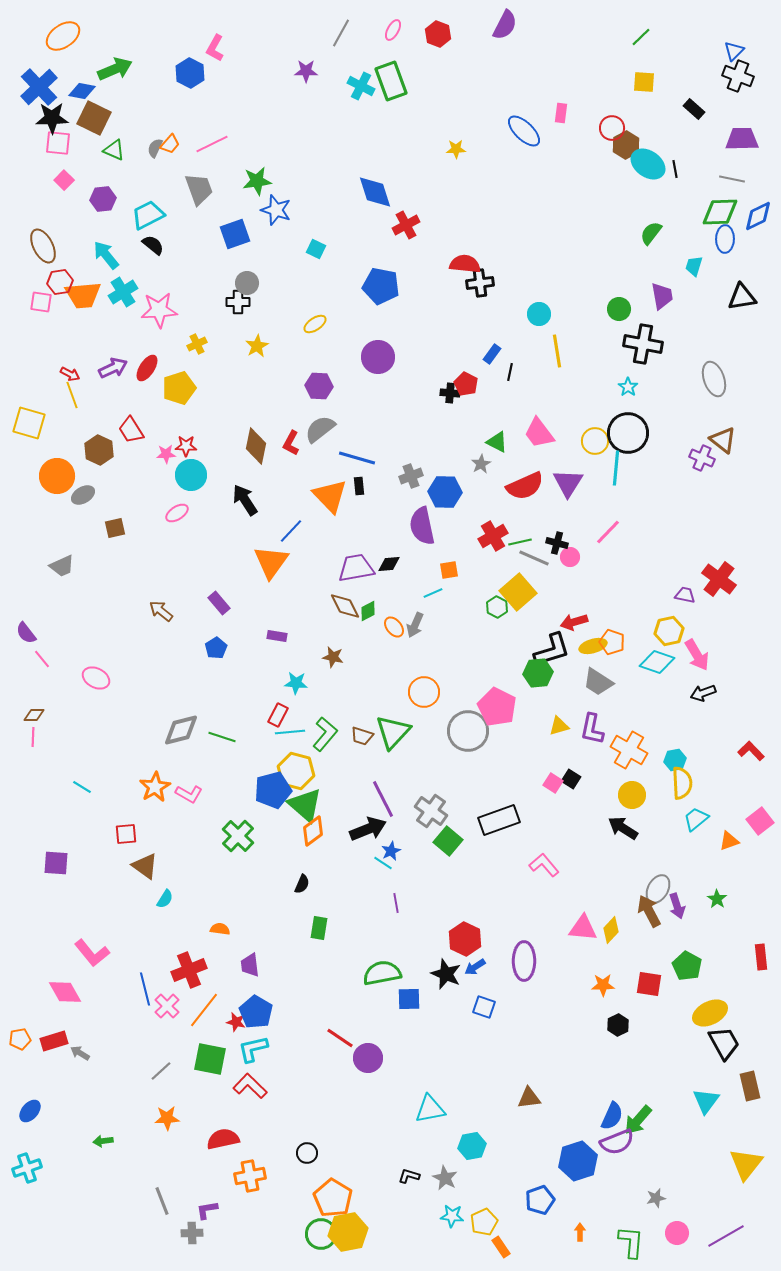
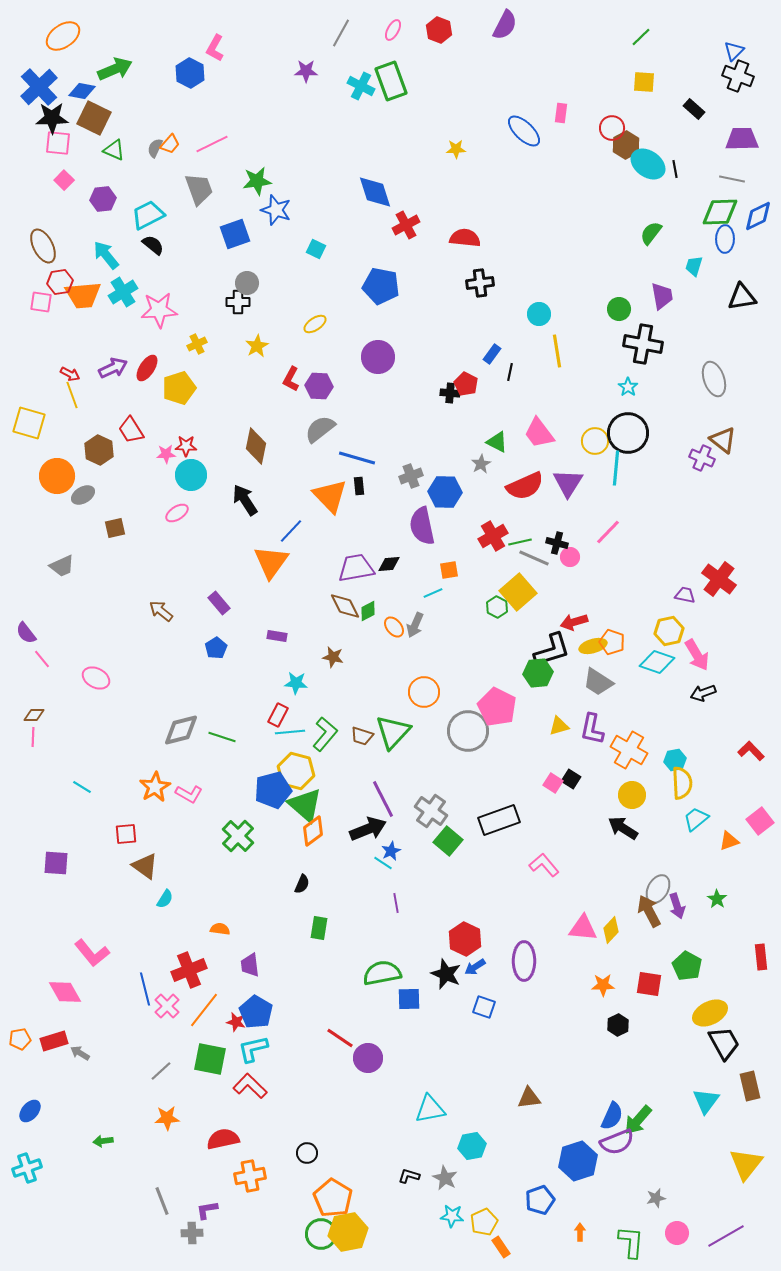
red hexagon at (438, 34): moved 1 px right, 4 px up
red semicircle at (465, 264): moved 26 px up
red L-shape at (291, 443): moved 64 px up
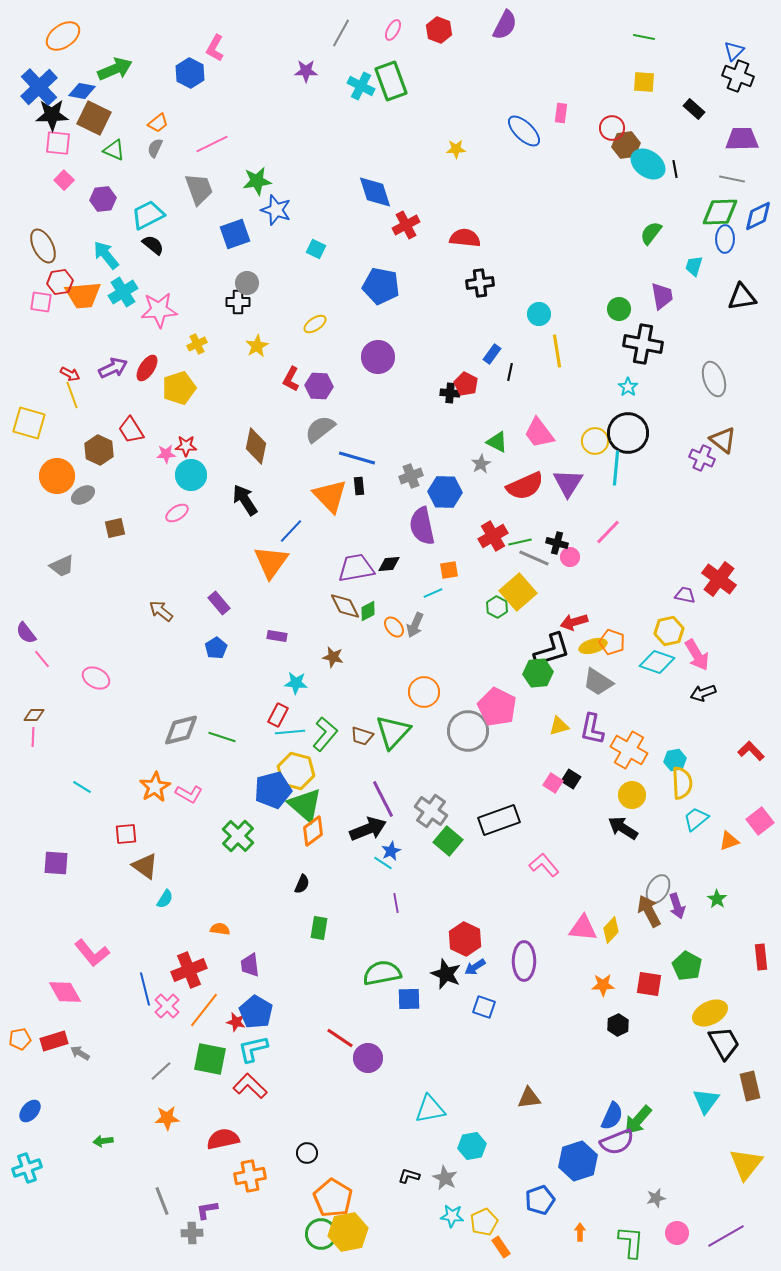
green line at (641, 37): moved 3 px right; rotated 55 degrees clockwise
black star at (52, 118): moved 3 px up
orange trapezoid at (170, 144): moved 12 px left, 21 px up; rotated 10 degrees clockwise
brown hexagon at (626, 145): rotated 20 degrees clockwise
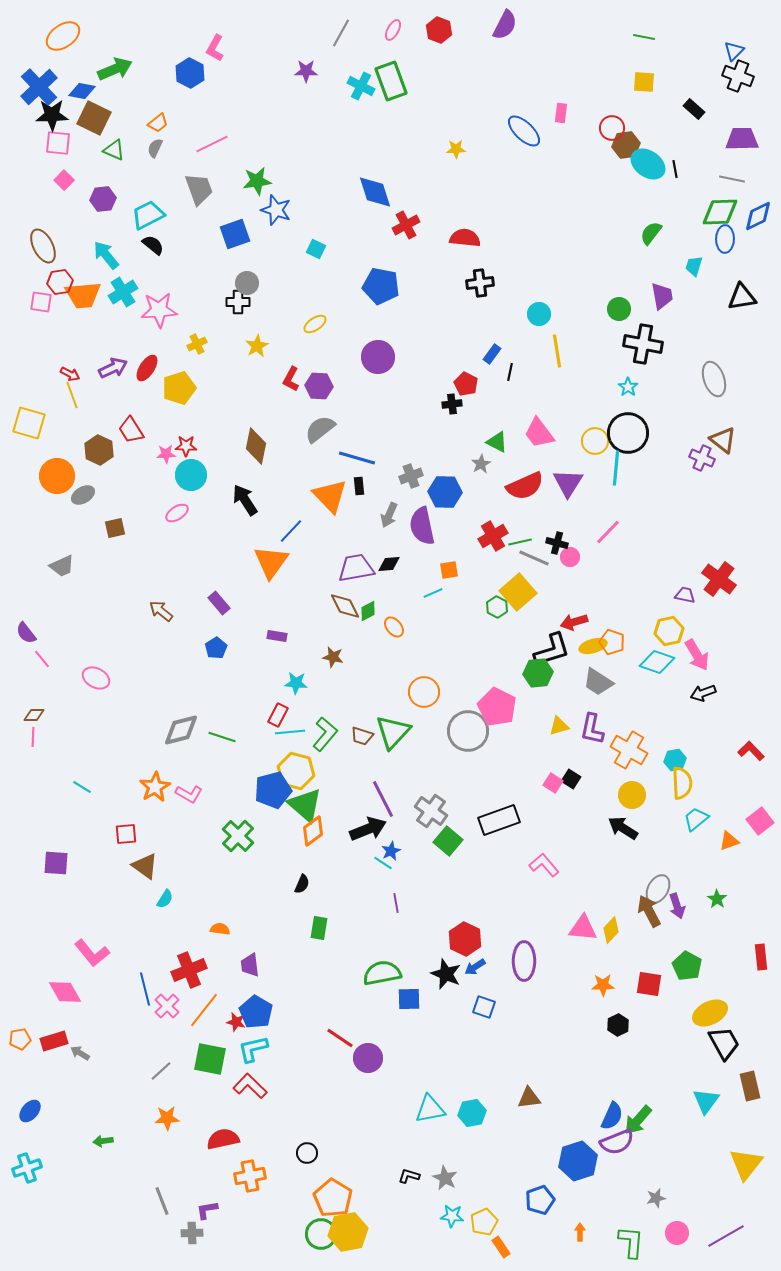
black cross at (450, 393): moved 2 px right, 11 px down; rotated 12 degrees counterclockwise
gray arrow at (415, 625): moved 26 px left, 110 px up
cyan hexagon at (472, 1146): moved 33 px up
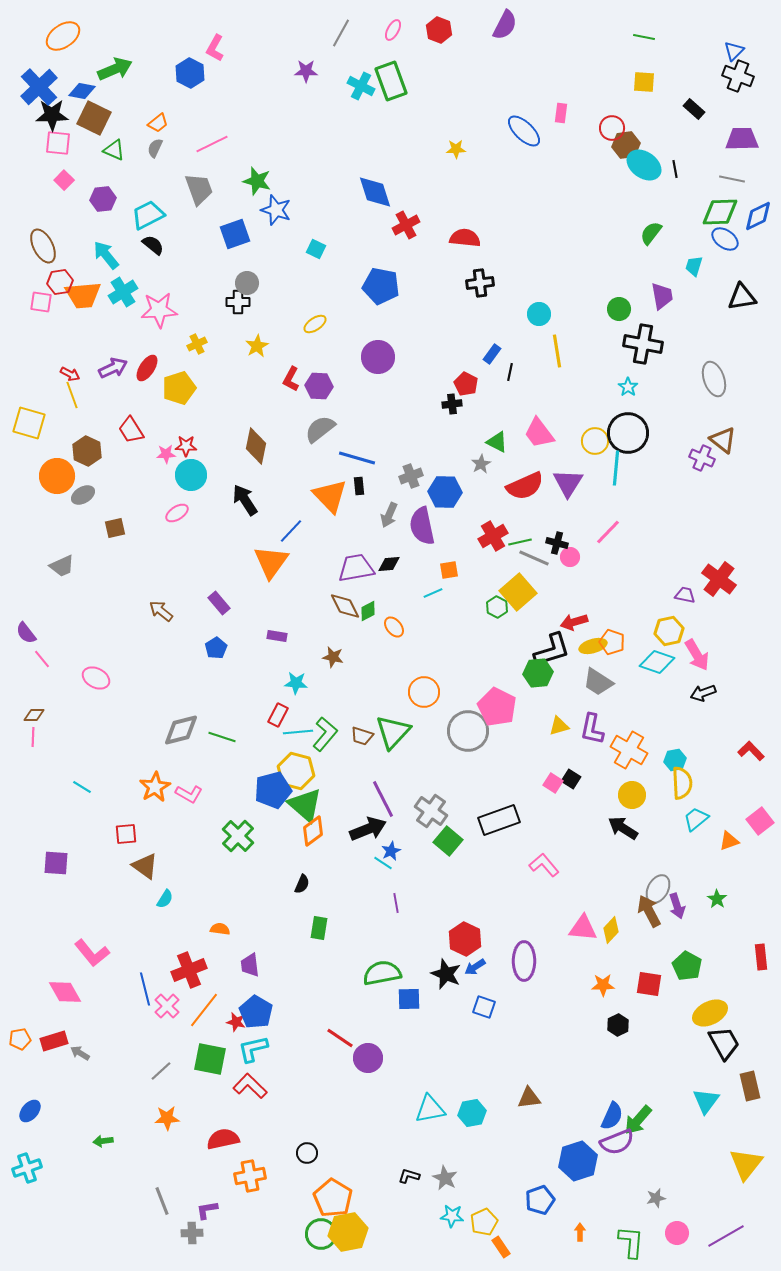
cyan ellipse at (648, 164): moved 4 px left, 1 px down
green star at (257, 181): rotated 24 degrees clockwise
blue ellipse at (725, 239): rotated 56 degrees counterclockwise
brown hexagon at (99, 450): moved 12 px left, 1 px down
cyan line at (290, 732): moved 8 px right
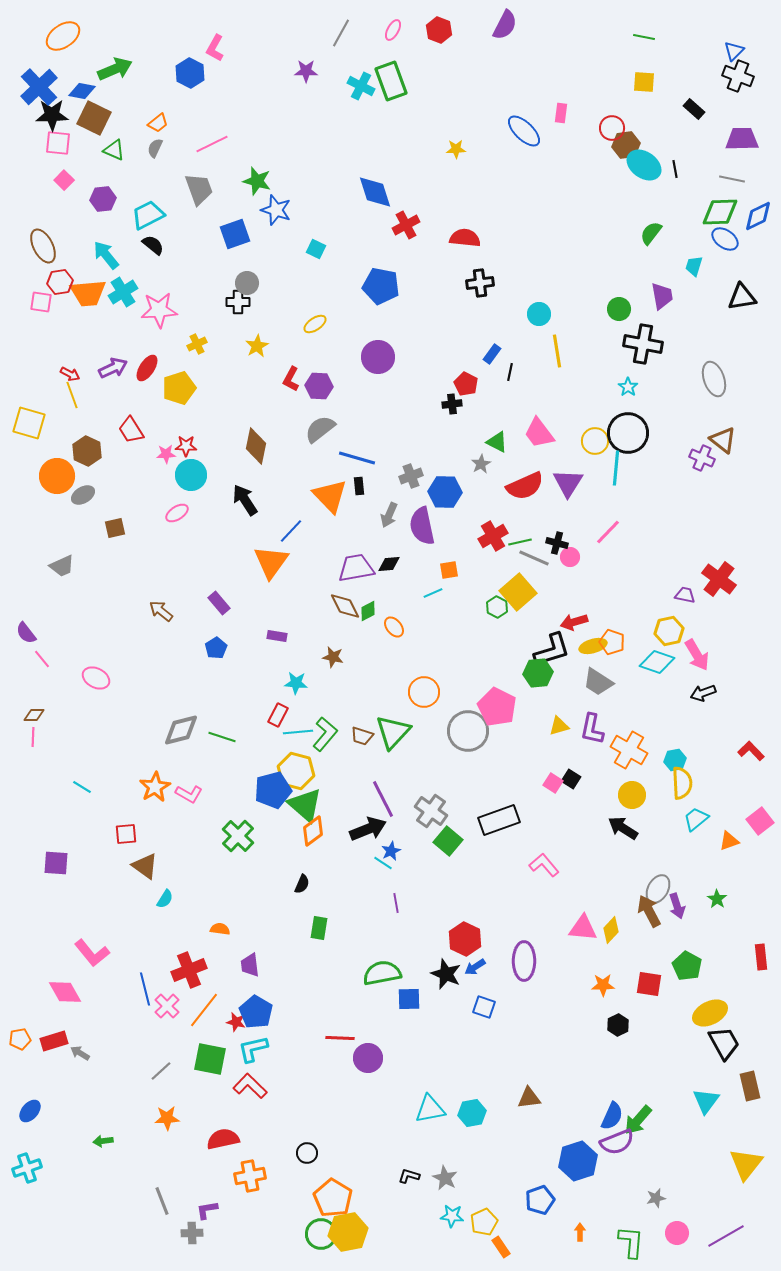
orange trapezoid at (83, 295): moved 5 px right, 2 px up
red line at (340, 1038): rotated 32 degrees counterclockwise
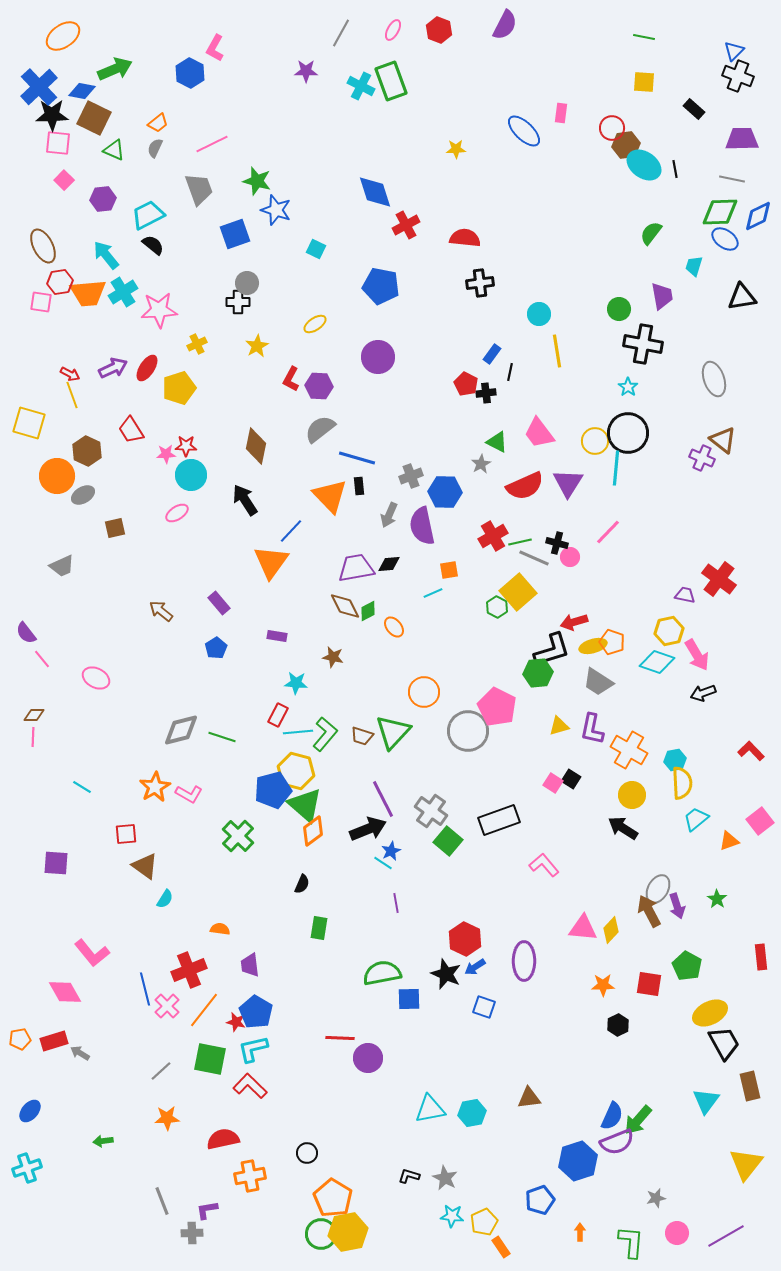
black cross at (452, 404): moved 34 px right, 11 px up
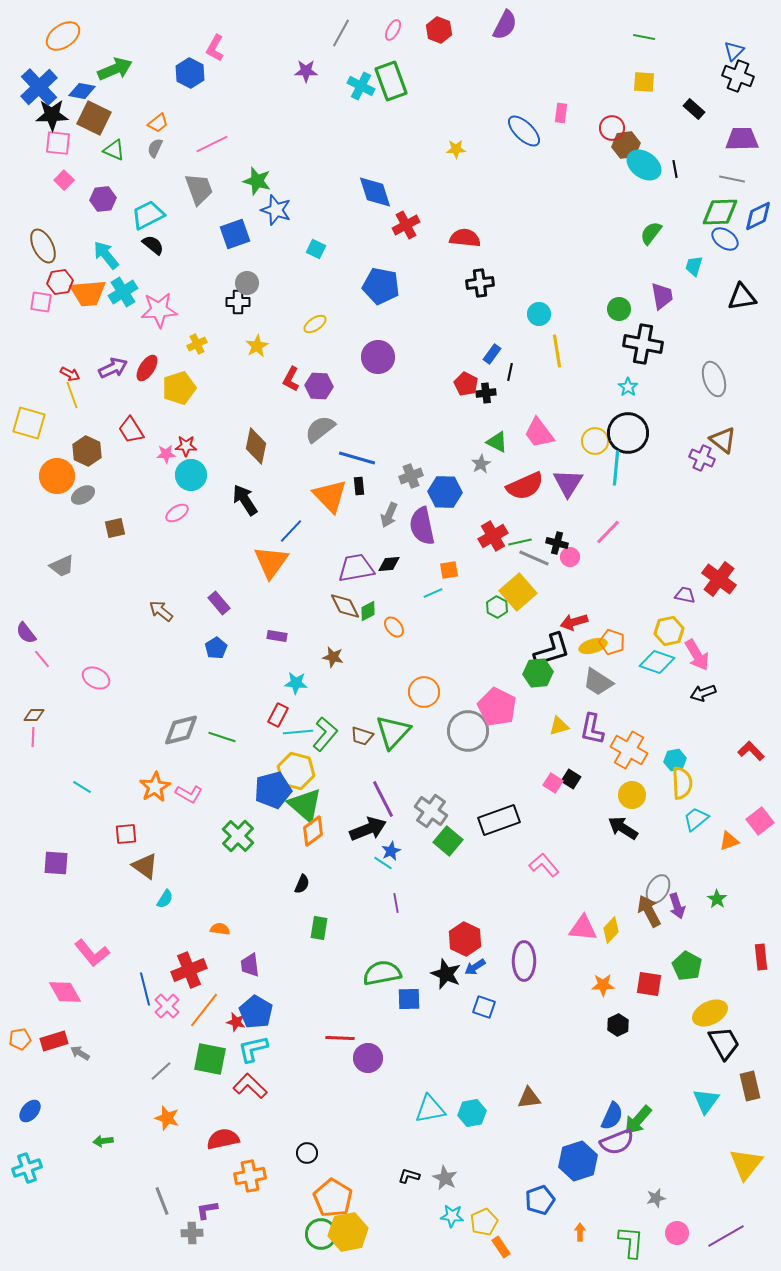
orange star at (167, 1118): rotated 20 degrees clockwise
